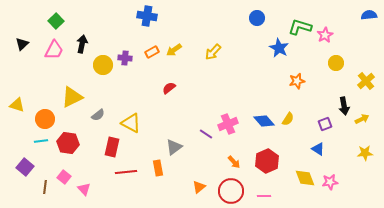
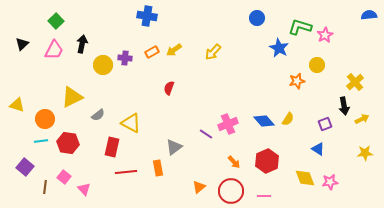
yellow circle at (336, 63): moved 19 px left, 2 px down
yellow cross at (366, 81): moved 11 px left, 1 px down
red semicircle at (169, 88): rotated 32 degrees counterclockwise
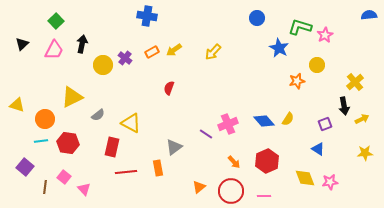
purple cross at (125, 58): rotated 32 degrees clockwise
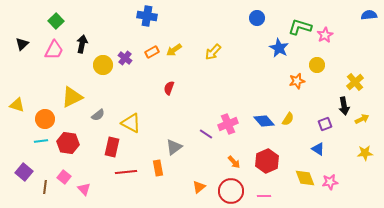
purple square at (25, 167): moved 1 px left, 5 px down
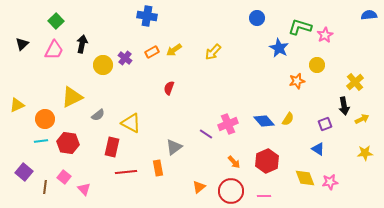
yellow triangle at (17, 105): rotated 42 degrees counterclockwise
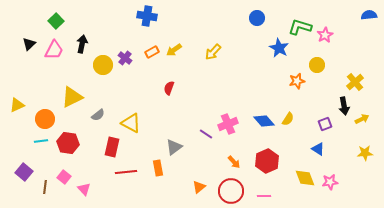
black triangle at (22, 44): moved 7 px right
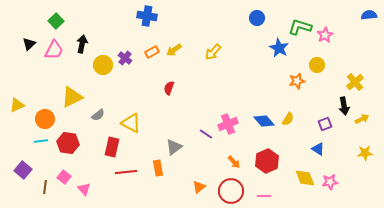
purple square at (24, 172): moved 1 px left, 2 px up
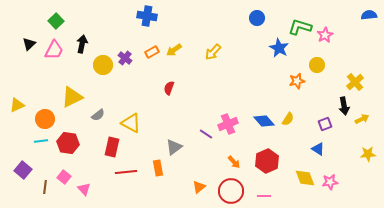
yellow star at (365, 153): moved 3 px right, 1 px down
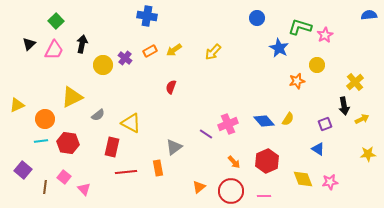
orange rectangle at (152, 52): moved 2 px left, 1 px up
red semicircle at (169, 88): moved 2 px right, 1 px up
yellow diamond at (305, 178): moved 2 px left, 1 px down
